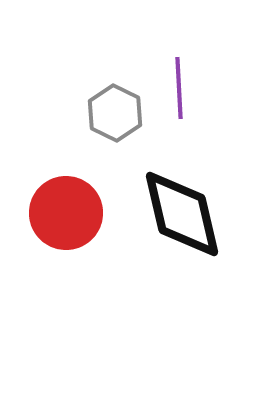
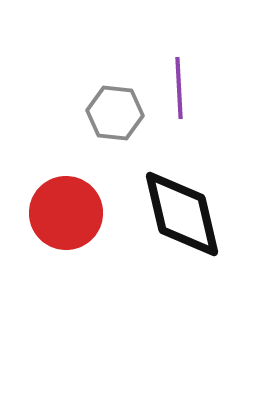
gray hexagon: rotated 20 degrees counterclockwise
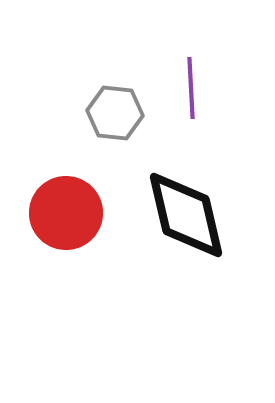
purple line: moved 12 px right
black diamond: moved 4 px right, 1 px down
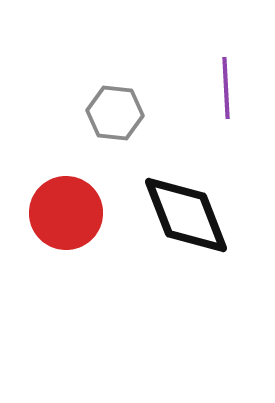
purple line: moved 35 px right
black diamond: rotated 8 degrees counterclockwise
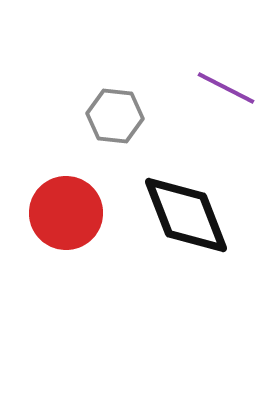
purple line: rotated 60 degrees counterclockwise
gray hexagon: moved 3 px down
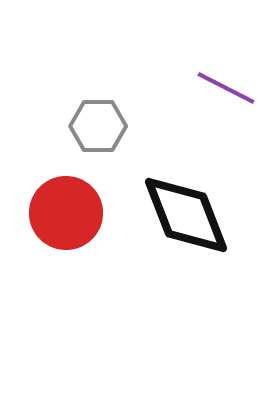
gray hexagon: moved 17 px left, 10 px down; rotated 6 degrees counterclockwise
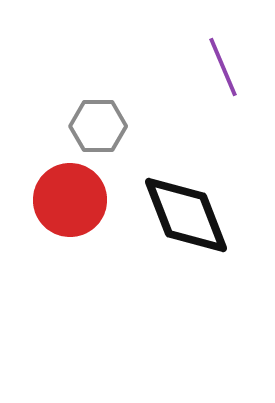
purple line: moved 3 px left, 21 px up; rotated 40 degrees clockwise
red circle: moved 4 px right, 13 px up
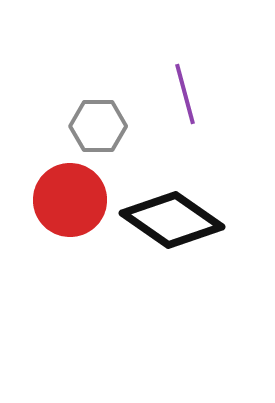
purple line: moved 38 px left, 27 px down; rotated 8 degrees clockwise
black diamond: moved 14 px left, 5 px down; rotated 34 degrees counterclockwise
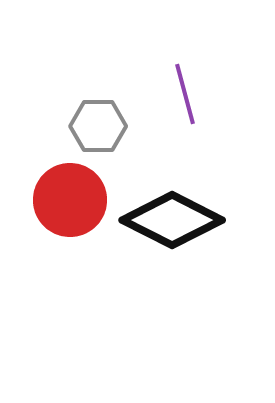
black diamond: rotated 8 degrees counterclockwise
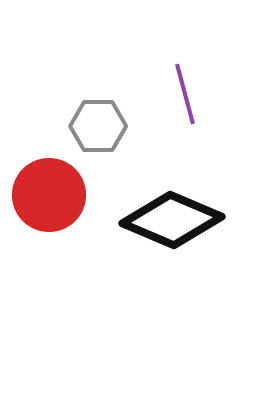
red circle: moved 21 px left, 5 px up
black diamond: rotated 4 degrees counterclockwise
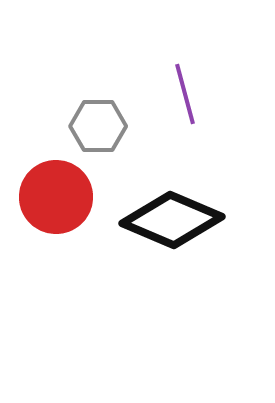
red circle: moved 7 px right, 2 px down
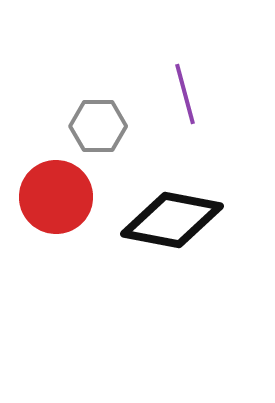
black diamond: rotated 12 degrees counterclockwise
